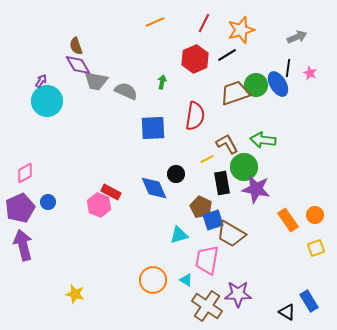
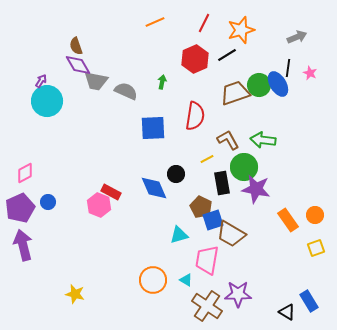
green circle at (256, 85): moved 3 px right
brown L-shape at (227, 144): moved 1 px right, 4 px up
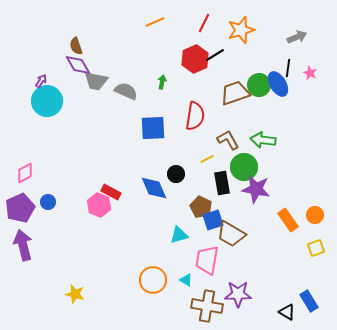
black line at (227, 55): moved 12 px left
brown cross at (207, 306): rotated 24 degrees counterclockwise
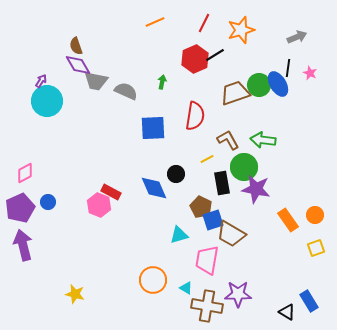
cyan triangle at (186, 280): moved 8 px down
